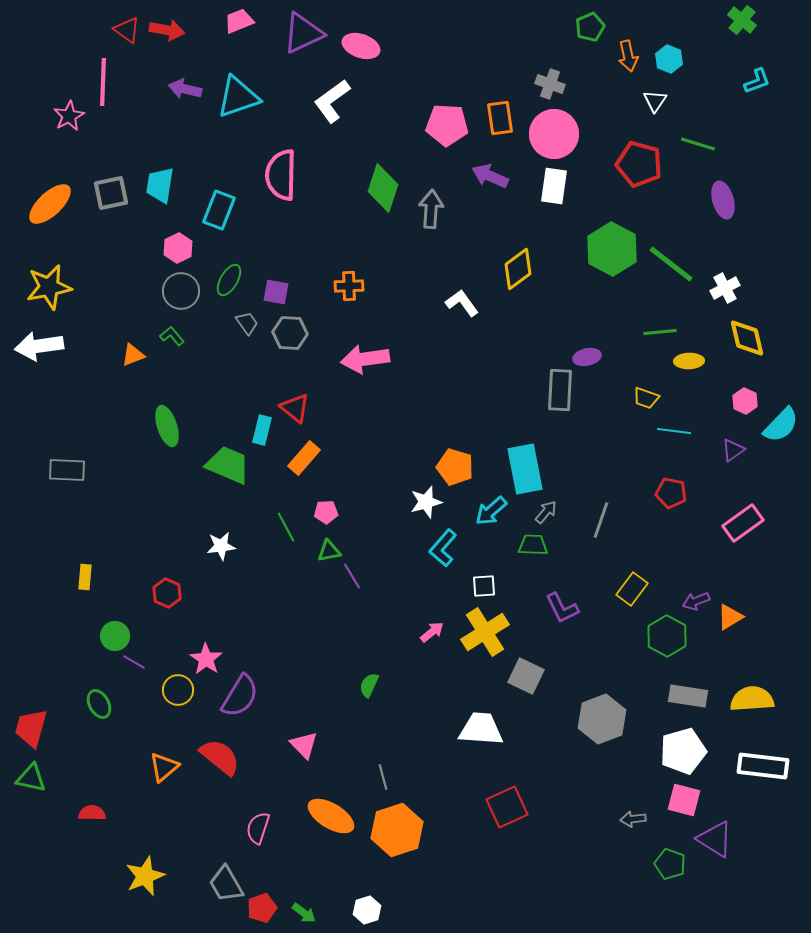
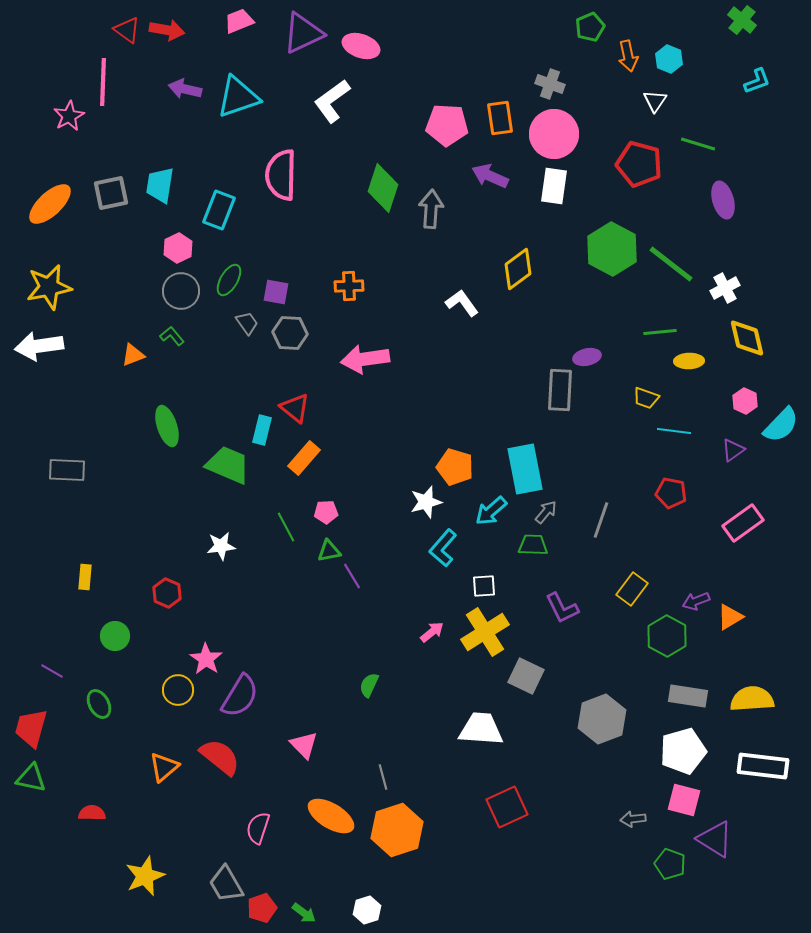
purple line at (134, 662): moved 82 px left, 9 px down
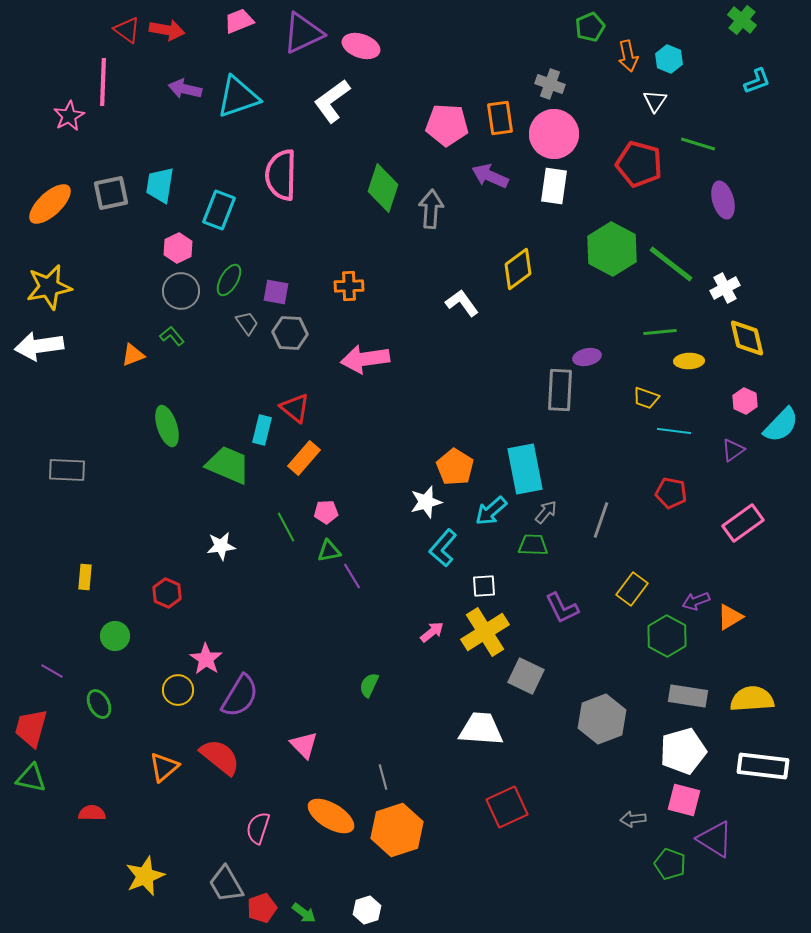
orange pentagon at (455, 467): rotated 15 degrees clockwise
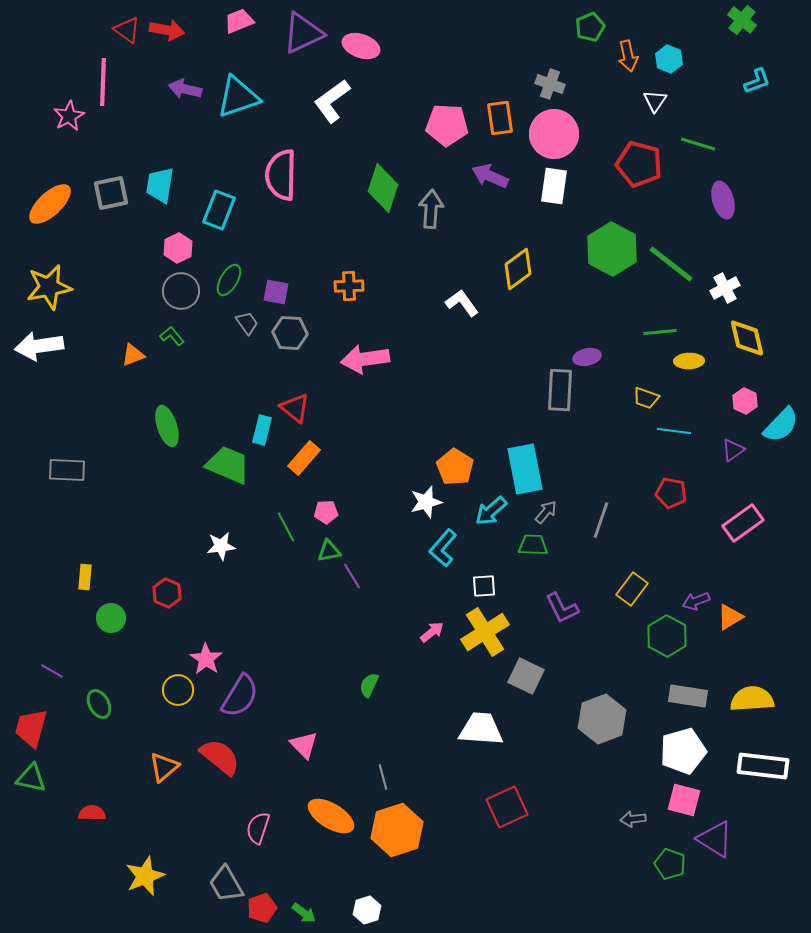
green circle at (115, 636): moved 4 px left, 18 px up
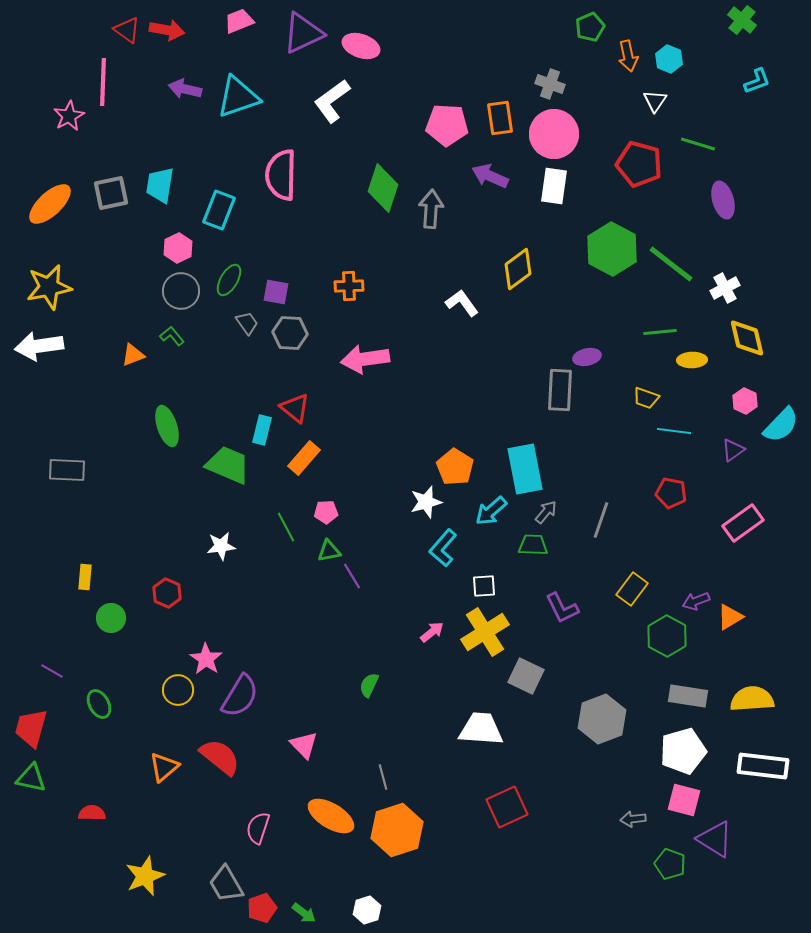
yellow ellipse at (689, 361): moved 3 px right, 1 px up
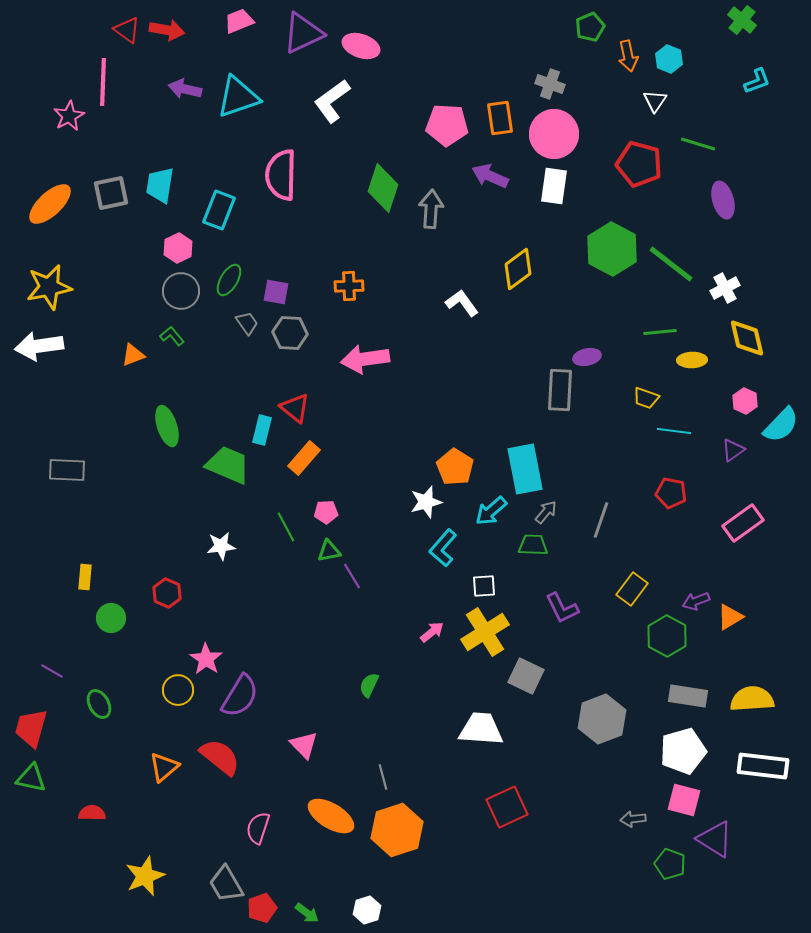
green arrow at (304, 913): moved 3 px right
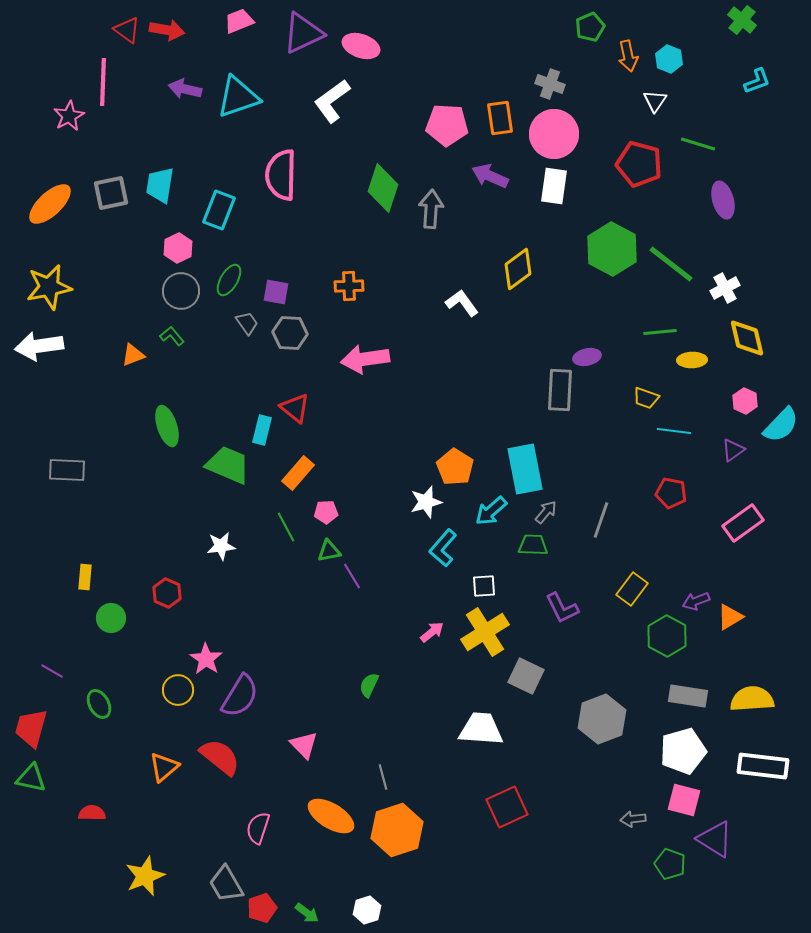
orange rectangle at (304, 458): moved 6 px left, 15 px down
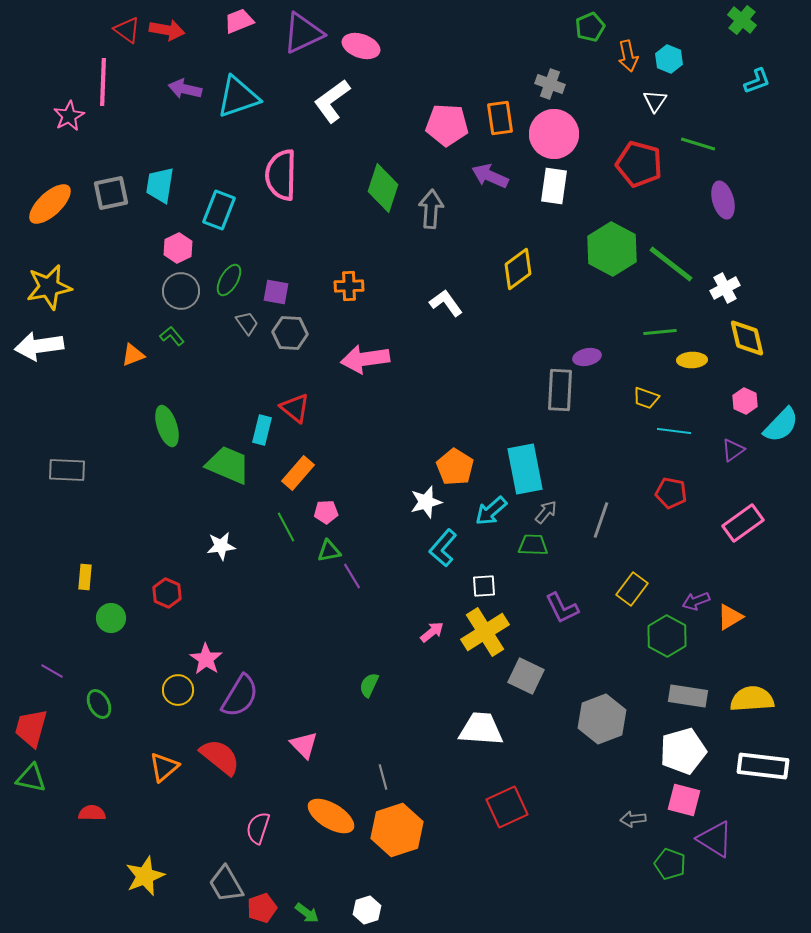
white L-shape at (462, 303): moved 16 px left
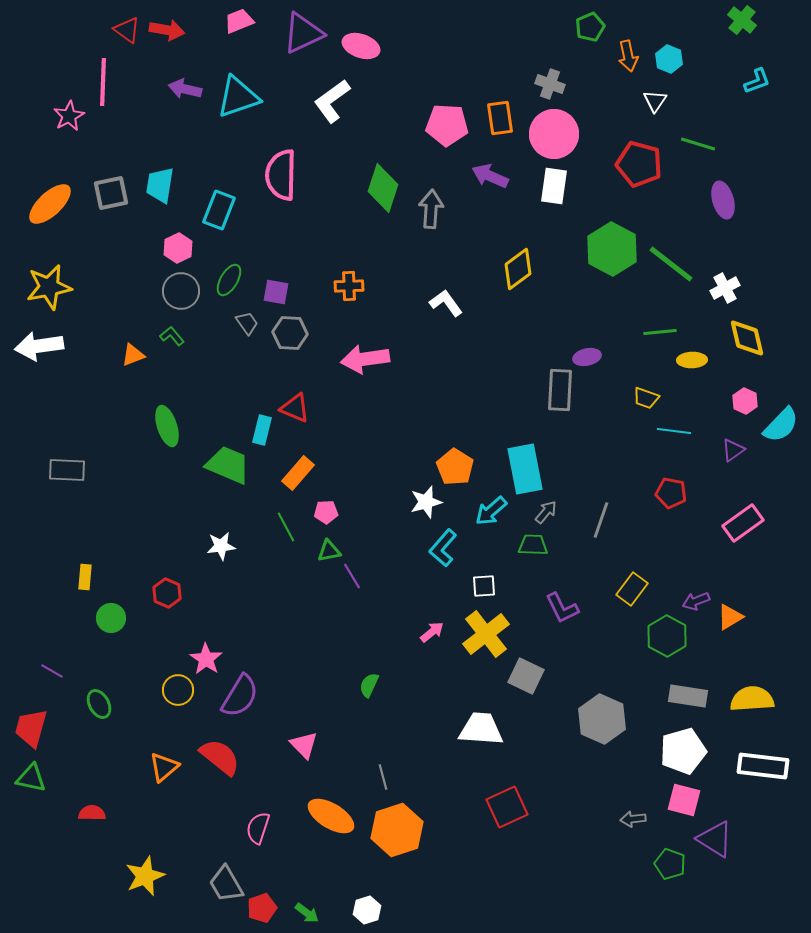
red triangle at (295, 408): rotated 16 degrees counterclockwise
yellow cross at (485, 632): moved 1 px right, 2 px down; rotated 6 degrees counterclockwise
gray hexagon at (602, 719): rotated 15 degrees counterclockwise
